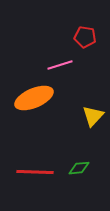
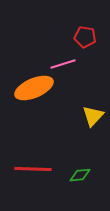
pink line: moved 3 px right, 1 px up
orange ellipse: moved 10 px up
green diamond: moved 1 px right, 7 px down
red line: moved 2 px left, 3 px up
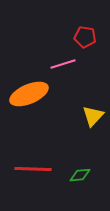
orange ellipse: moved 5 px left, 6 px down
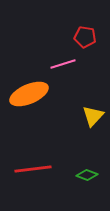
red line: rotated 9 degrees counterclockwise
green diamond: moved 7 px right; rotated 25 degrees clockwise
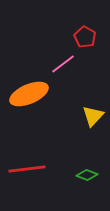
red pentagon: rotated 20 degrees clockwise
pink line: rotated 20 degrees counterclockwise
red line: moved 6 px left
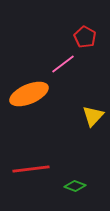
red line: moved 4 px right
green diamond: moved 12 px left, 11 px down
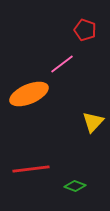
red pentagon: moved 7 px up; rotated 10 degrees counterclockwise
pink line: moved 1 px left
yellow triangle: moved 6 px down
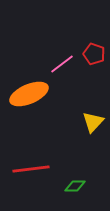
red pentagon: moved 9 px right, 24 px down
green diamond: rotated 20 degrees counterclockwise
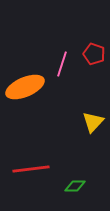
pink line: rotated 35 degrees counterclockwise
orange ellipse: moved 4 px left, 7 px up
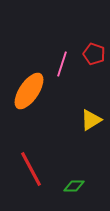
orange ellipse: moved 4 px right, 4 px down; rotated 33 degrees counterclockwise
yellow triangle: moved 2 px left, 2 px up; rotated 15 degrees clockwise
red line: rotated 69 degrees clockwise
green diamond: moved 1 px left
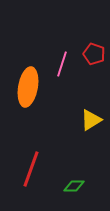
orange ellipse: moved 1 px left, 4 px up; rotated 24 degrees counterclockwise
red line: rotated 48 degrees clockwise
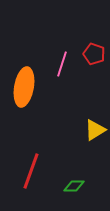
orange ellipse: moved 4 px left
yellow triangle: moved 4 px right, 10 px down
red line: moved 2 px down
